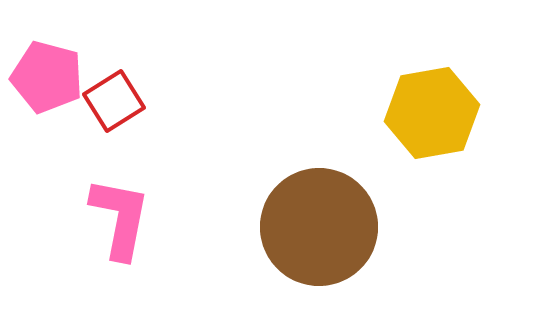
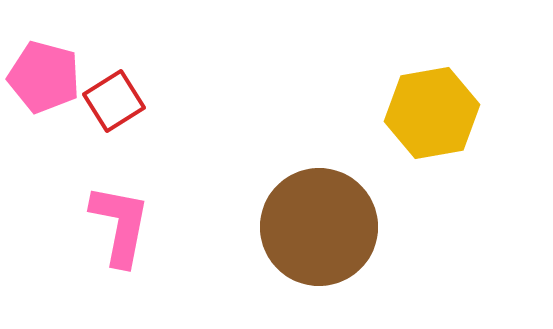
pink pentagon: moved 3 px left
pink L-shape: moved 7 px down
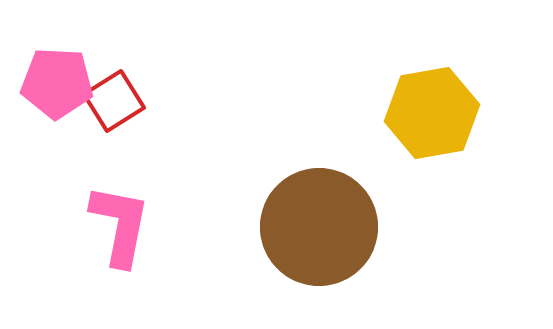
pink pentagon: moved 13 px right, 6 px down; rotated 12 degrees counterclockwise
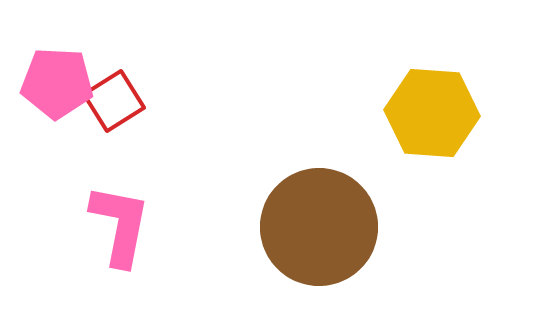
yellow hexagon: rotated 14 degrees clockwise
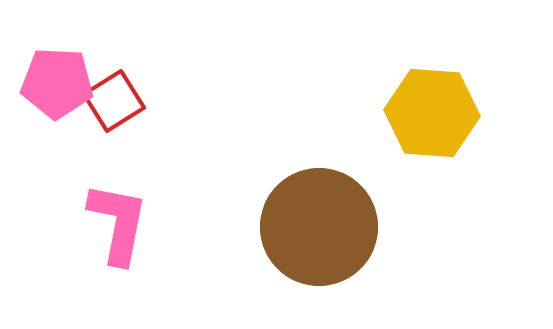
pink L-shape: moved 2 px left, 2 px up
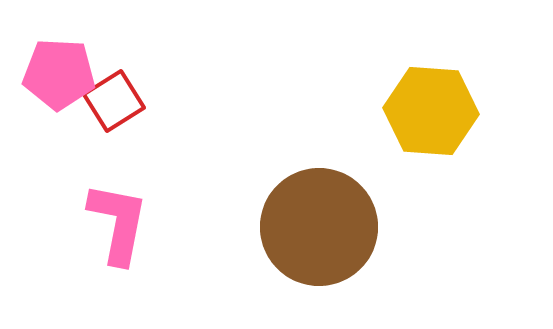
pink pentagon: moved 2 px right, 9 px up
yellow hexagon: moved 1 px left, 2 px up
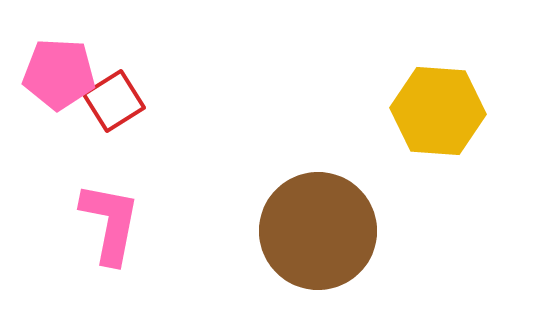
yellow hexagon: moved 7 px right
pink L-shape: moved 8 px left
brown circle: moved 1 px left, 4 px down
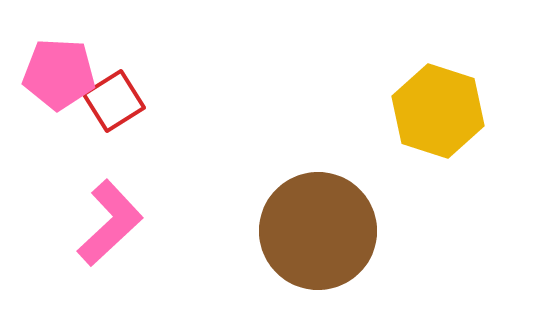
yellow hexagon: rotated 14 degrees clockwise
pink L-shape: rotated 36 degrees clockwise
